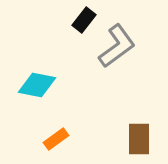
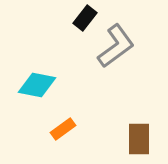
black rectangle: moved 1 px right, 2 px up
gray L-shape: moved 1 px left
orange rectangle: moved 7 px right, 10 px up
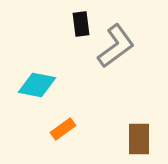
black rectangle: moved 4 px left, 6 px down; rotated 45 degrees counterclockwise
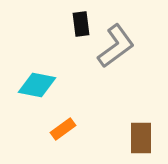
brown rectangle: moved 2 px right, 1 px up
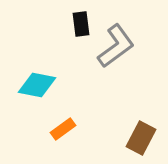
brown rectangle: rotated 28 degrees clockwise
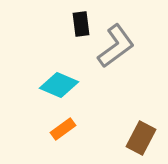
cyan diamond: moved 22 px right; rotated 12 degrees clockwise
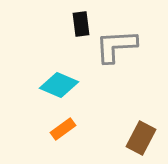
gray L-shape: rotated 147 degrees counterclockwise
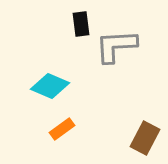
cyan diamond: moved 9 px left, 1 px down
orange rectangle: moved 1 px left
brown rectangle: moved 4 px right
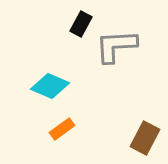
black rectangle: rotated 35 degrees clockwise
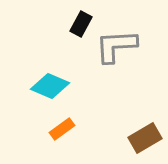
brown rectangle: rotated 32 degrees clockwise
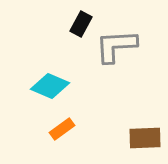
brown rectangle: rotated 28 degrees clockwise
